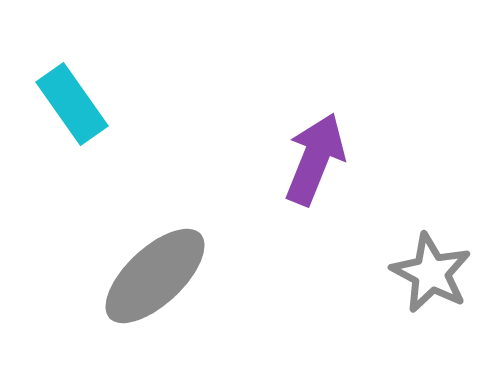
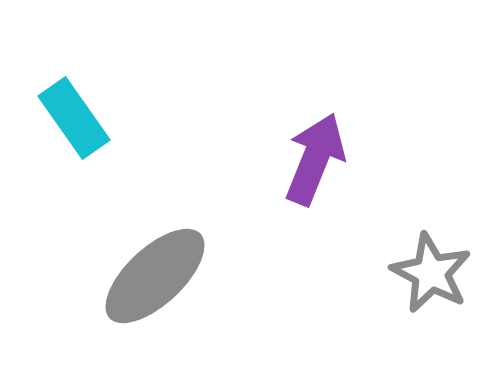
cyan rectangle: moved 2 px right, 14 px down
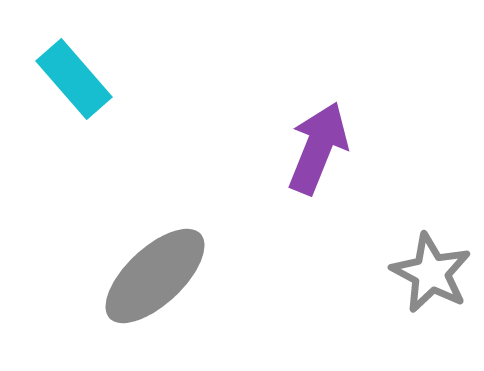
cyan rectangle: moved 39 px up; rotated 6 degrees counterclockwise
purple arrow: moved 3 px right, 11 px up
